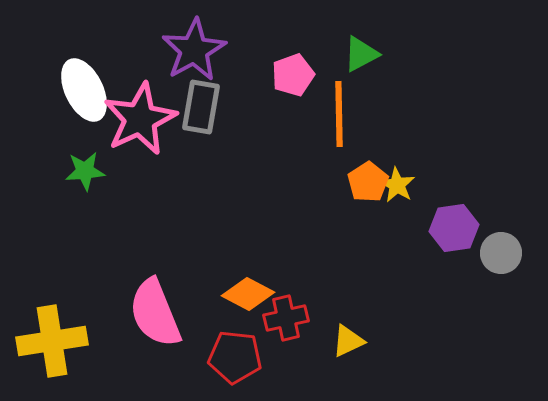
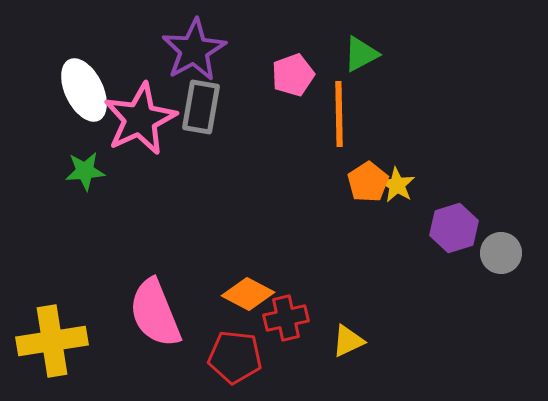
purple hexagon: rotated 9 degrees counterclockwise
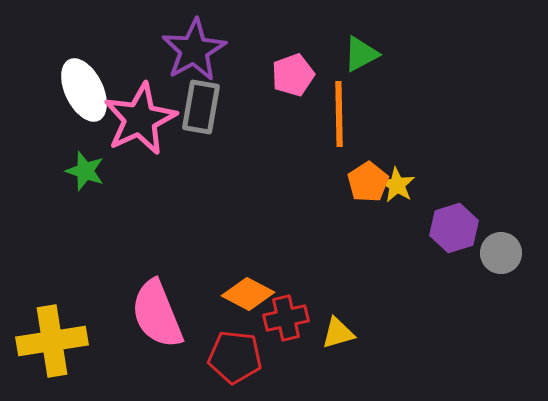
green star: rotated 24 degrees clockwise
pink semicircle: moved 2 px right, 1 px down
yellow triangle: moved 10 px left, 8 px up; rotated 9 degrees clockwise
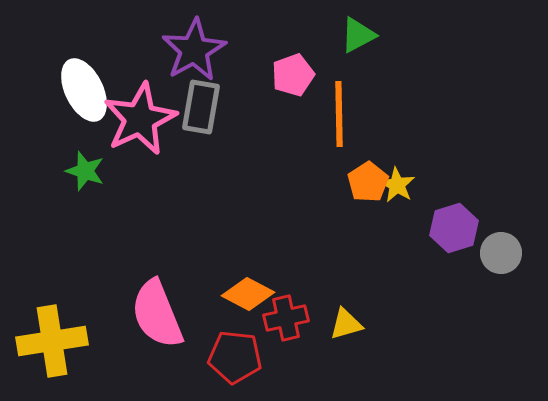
green triangle: moved 3 px left, 19 px up
yellow triangle: moved 8 px right, 9 px up
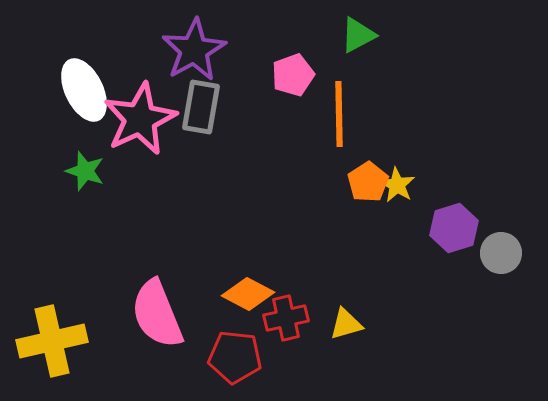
yellow cross: rotated 4 degrees counterclockwise
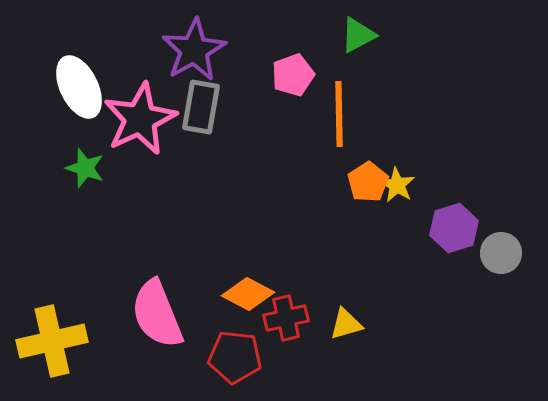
white ellipse: moved 5 px left, 3 px up
green star: moved 3 px up
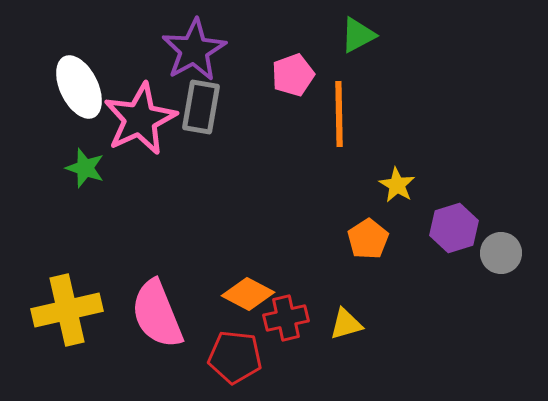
orange pentagon: moved 57 px down
yellow cross: moved 15 px right, 31 px up
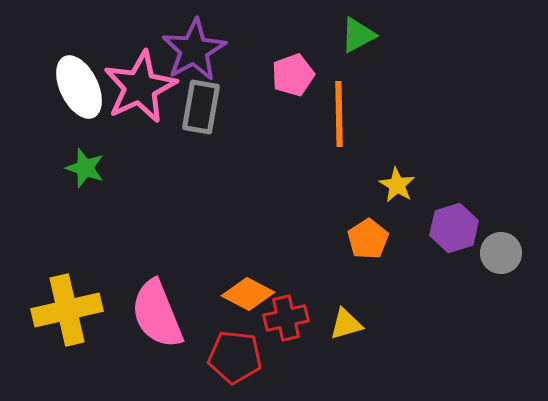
pink star: moved 32 px up
